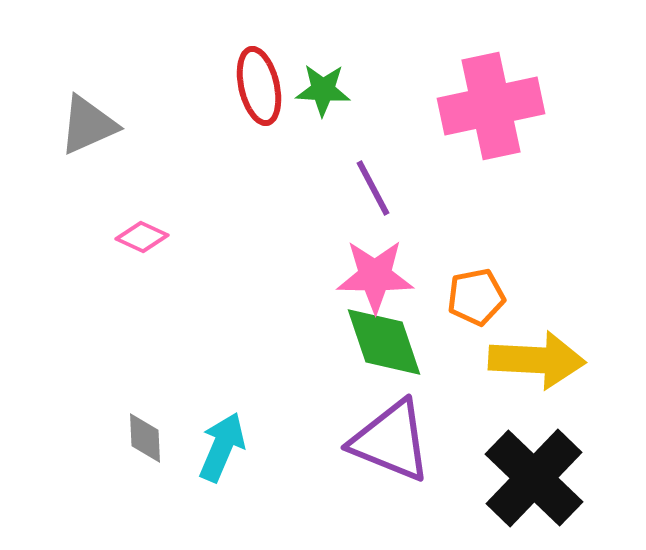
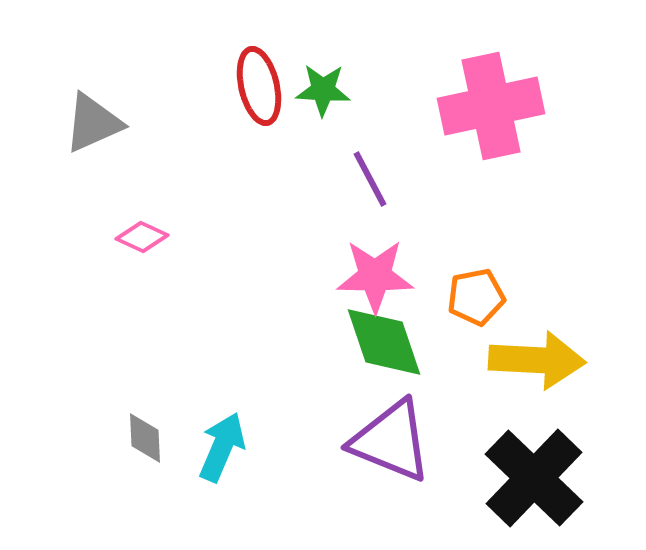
gray triangle: moved 5 px right, 2 px up
purple line: moved 3 px left, 9 px up
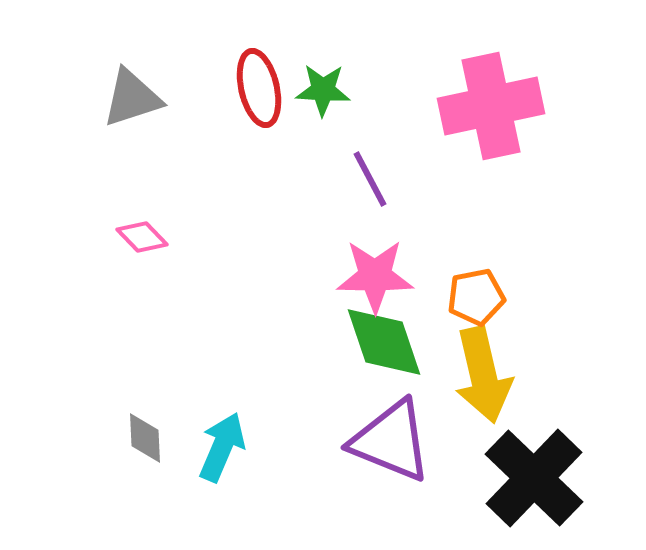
red ellipse: moved 2 px down
gray triangle: moved 39 px right, 25 px up; rotated 6 degrees clockwise
pink diamond: rotated 21 degrees clockwise
yellow arrow: moved 54 px left, 15 px down; rotated 74 degrees clockwise
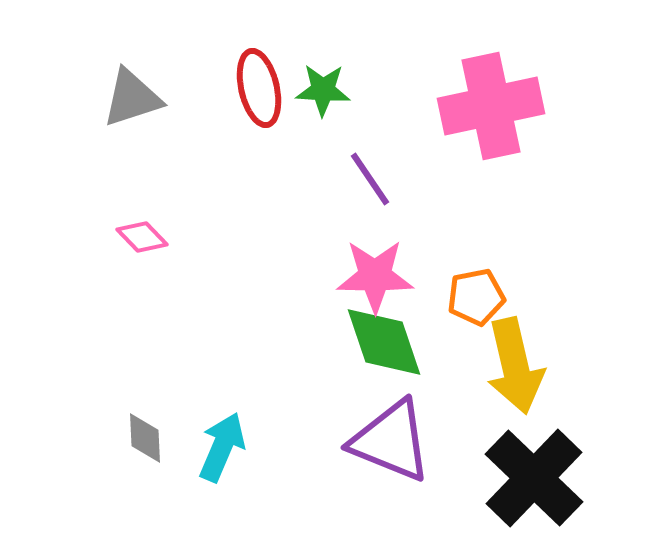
purple line: rotated 6 degrees counterclockwise
yellow arrow: moved 32 px right, 9 px up
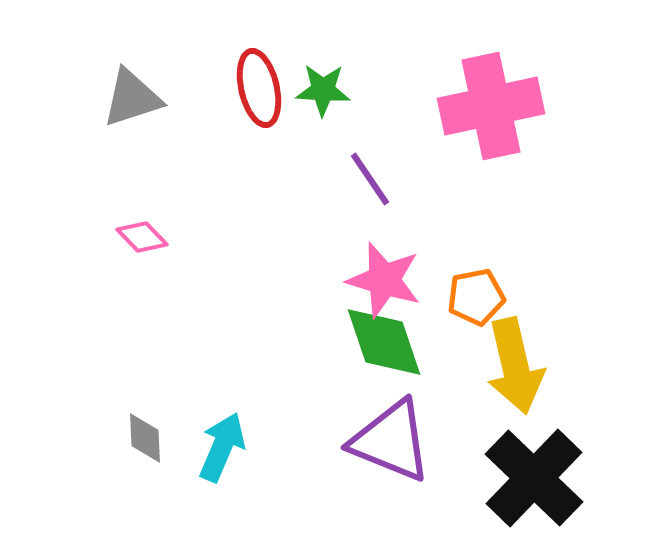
pink star: moved 9 px right, 4 px down; rotated 16 degrees clockwise
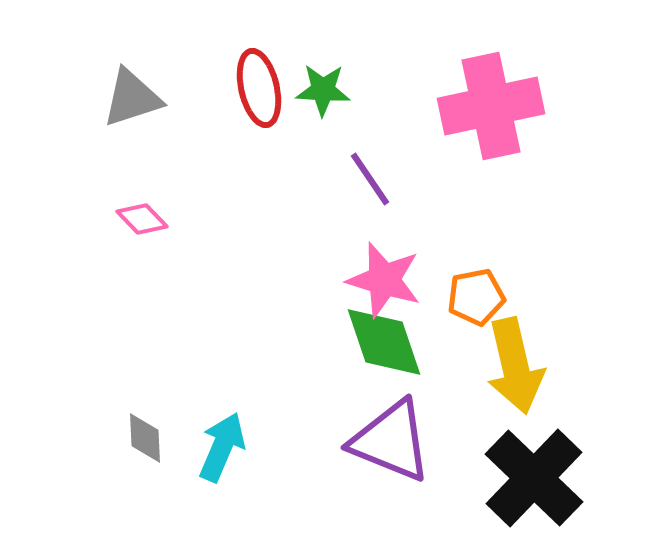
pink diamond: moved 18 px up
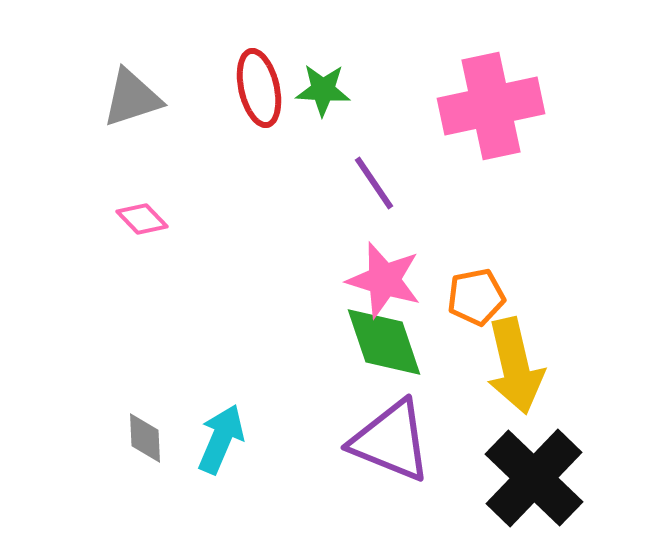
purple line: moved 4 px right, 4 px down
cyan arrow: moved 1 px left, 8 px up
